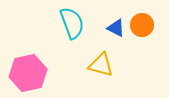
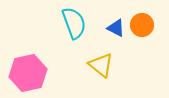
cyan semicircle: moved 2 px right
yellow triangle: rotated 24 degrees clockwise
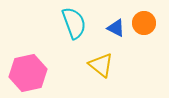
orange circle: moved 2 px right, 2 px up
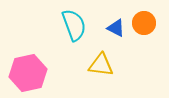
cyan semicircle: moved 2 px down
yellow triangle: rotated 32 degrees counterclockwise
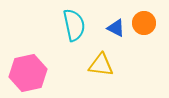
cyan semicircle: rotated 8 degrees clockwise
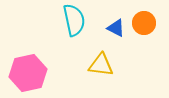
cyan semicircle: moved 5 px up
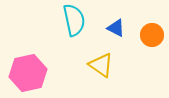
orange circle: moved 8 px right, 12 px down
yellow triangle: rotated 28 degrees clockwise
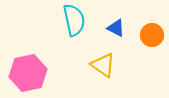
yellow triangle: moved 2 px right
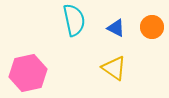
orange circle: moved 8 px up
yellow triangle: moved 11 px right, 3 px down
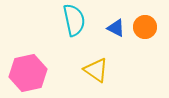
orange circle: moved 7 px left
yellow triangle: moved 18 px left, 2 px down
